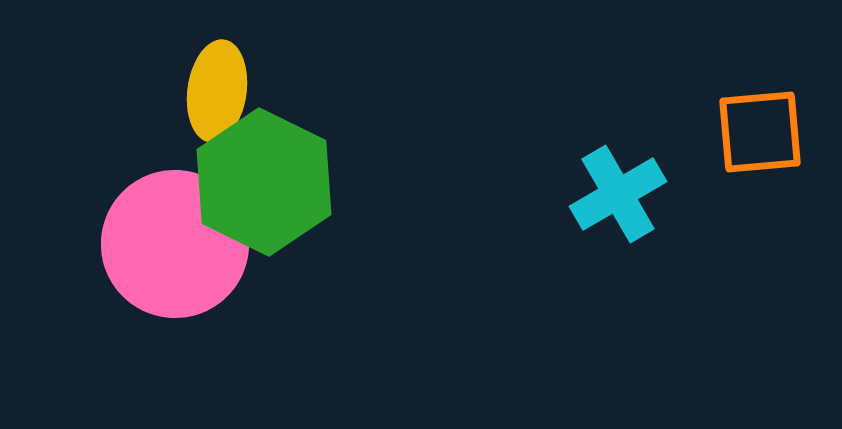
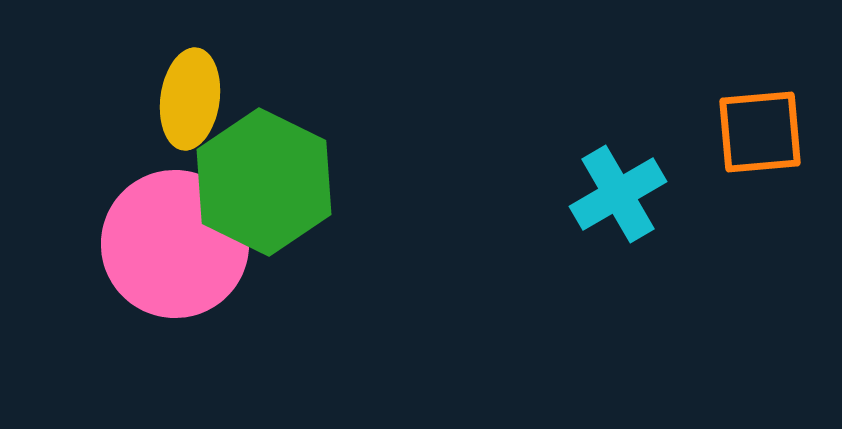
yellow ellipse: moved 27 px left, 8 px down
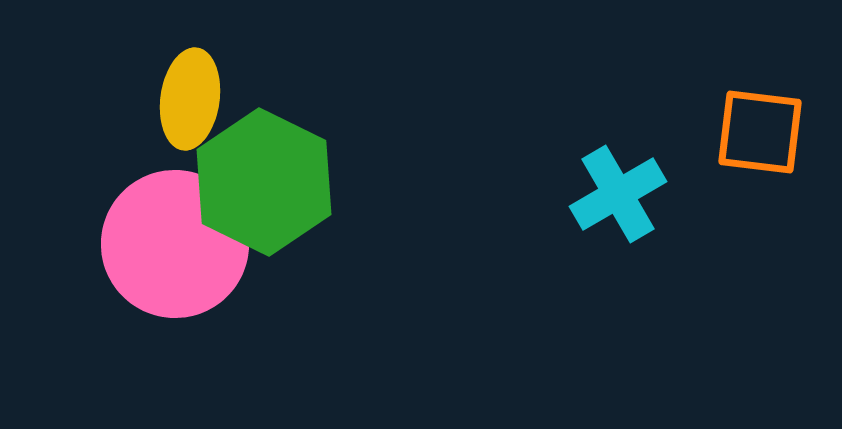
orange square: rotated 12 degrees clockwise
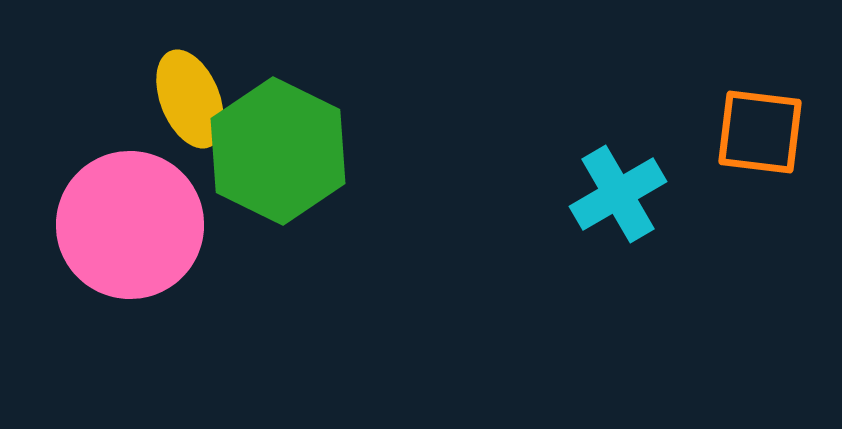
yellow ellipse: rotated 30 degrees counterclockwise
green hexagon: moved 14 px right, 31 px up
pink circle: moved 45 px left, 19 px up
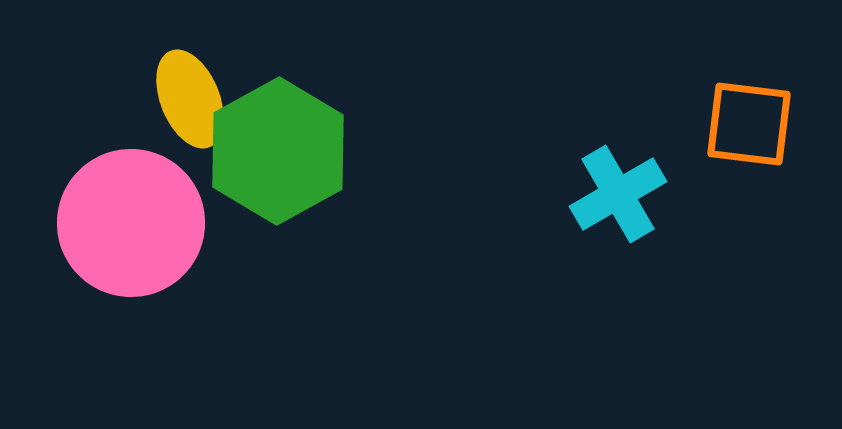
orange square: moved 11 px left, 8 px up
green hexagon: rotated 5 degrees clockwise
pink circle: moved 1 px right, 2 px up
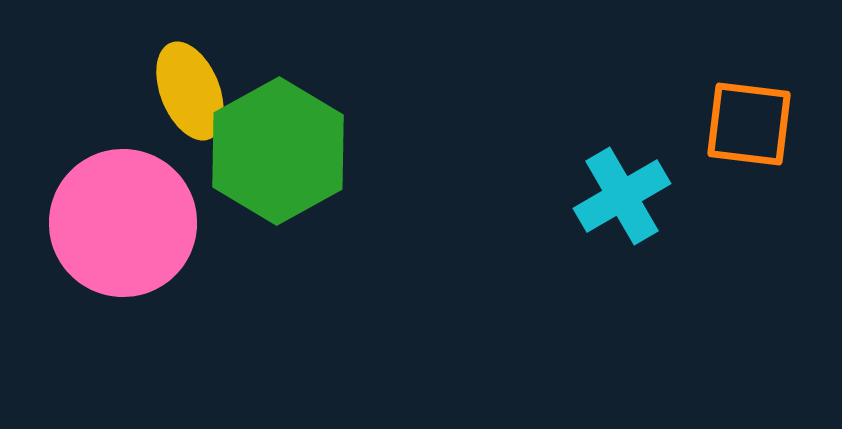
yellow ellipse: moved 8 px up
cyan cross: moved 4 px right, 2 px down
pink circle: moved 8 px left
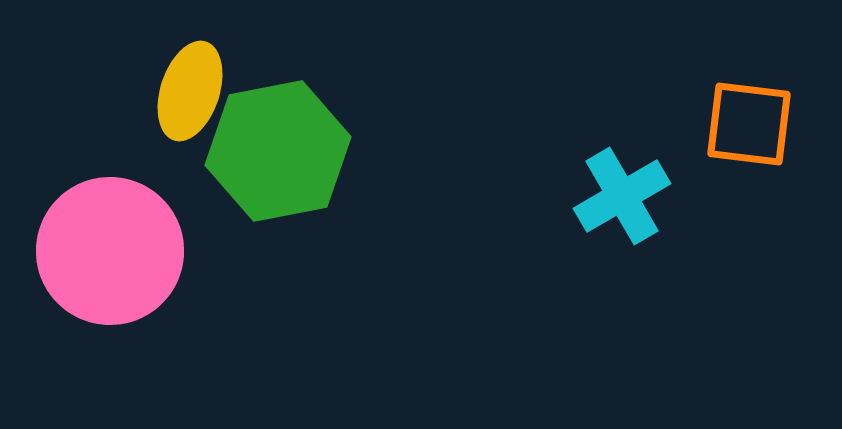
yellow ellipse: rotated 40 degrees clockwise
green hexagon: rotated 18 degrees clockwise
pink circle: moved 13 px left, 28 px down
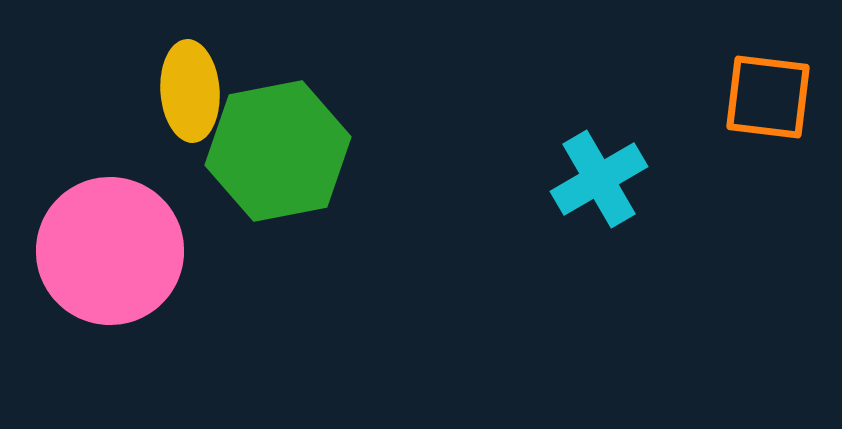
yellow ellipse: rotated 22 degrees counterclockwise
orange square: moved 19 px right, 27 px up
cyan cross: moved 23 px left, 17 px up
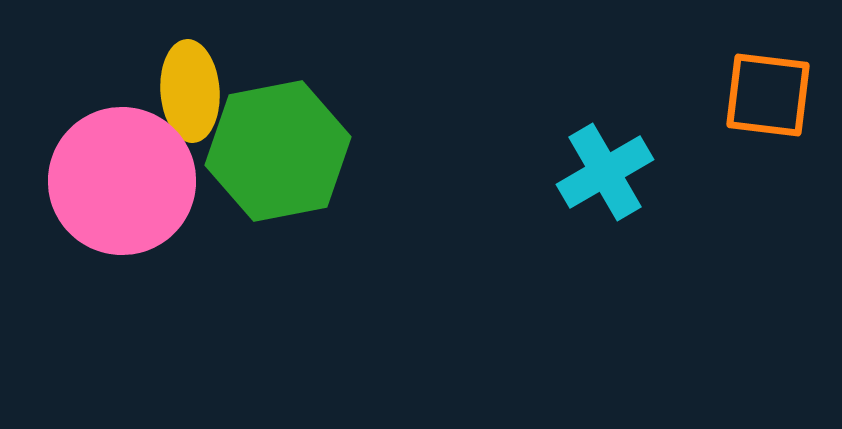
orange square: moved 2 px up
cyan cross: moved 6 px right, 7 px up
pink circle: moved 12 px right, 70 px up
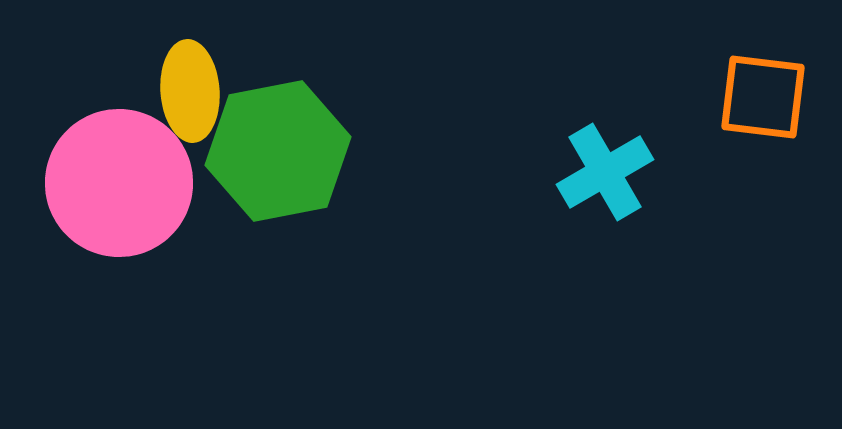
orange square: moved 5 px left, 2 px down
pink circle: moved 3 px left, 2 px down
